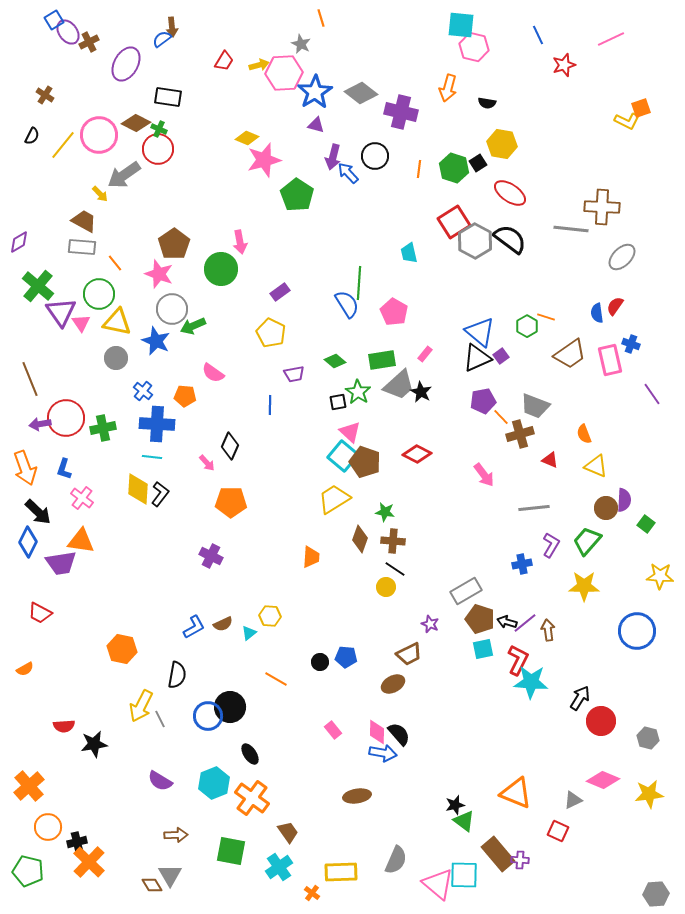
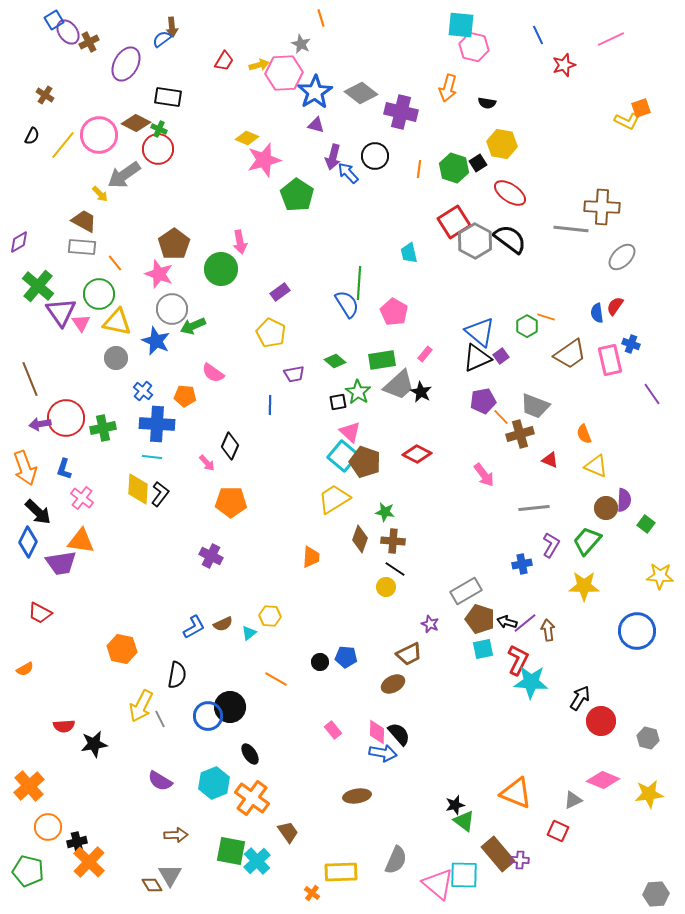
cyan cross at (279, 867): moved 22 px left, 6 px up; rotated 8 degrees counterclockwise
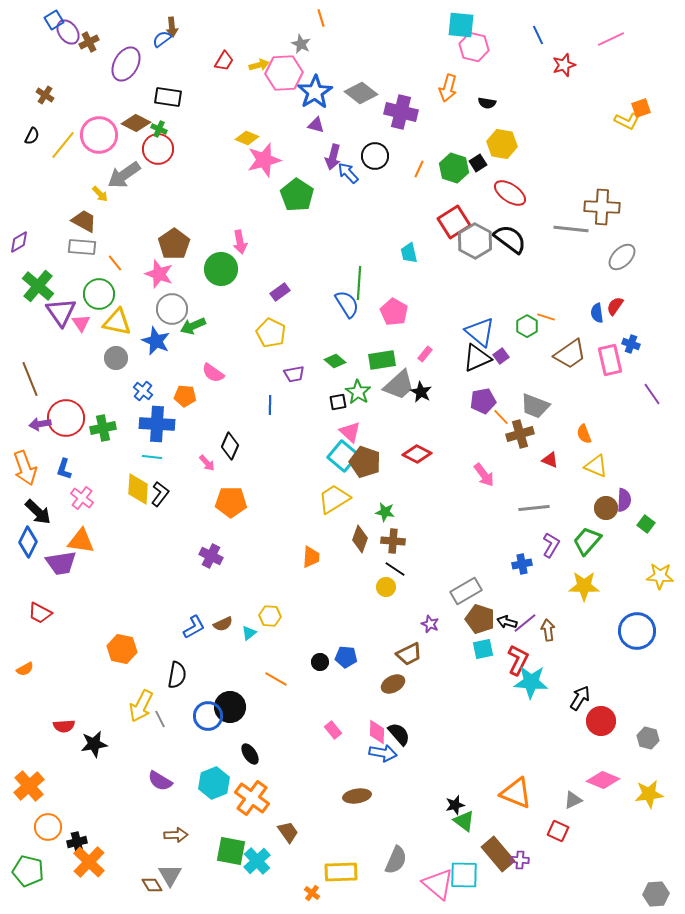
orange line at (419, 169): rotated 18 degrees clockwise
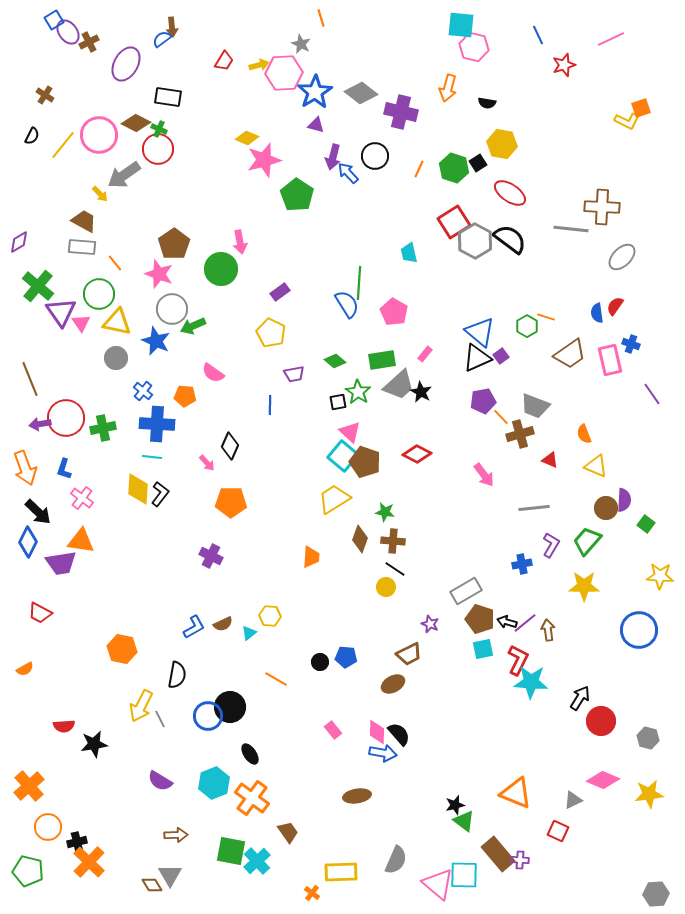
blue circle at (637, 631): moved 2 px right, 1 px up
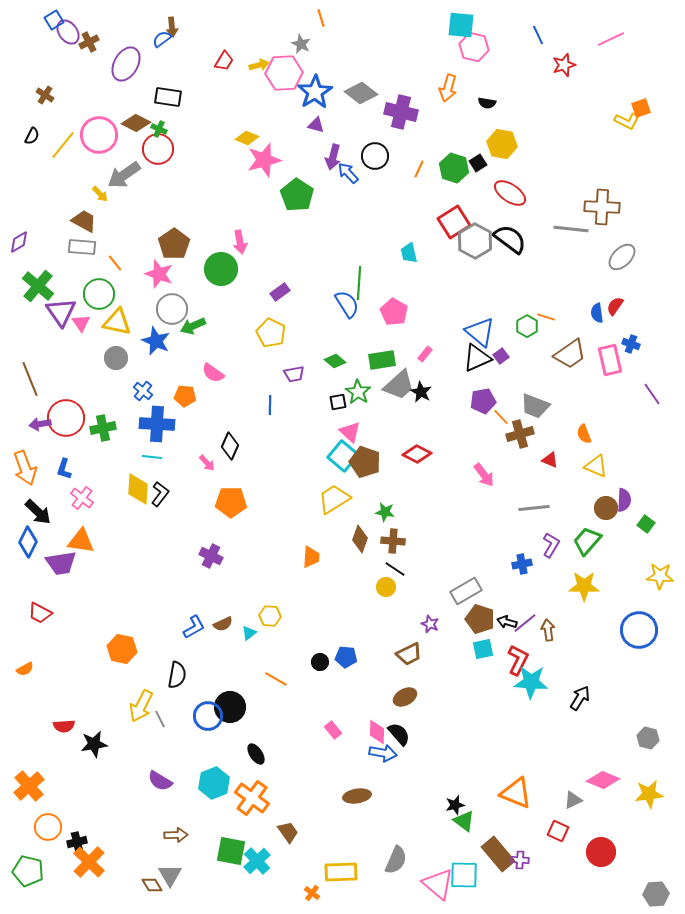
brown ellipse at (393, 684): moved 12 px right, 13 px down
red circle at (601, 721): moved 131 px down
black ellipse at (250, 754): moved 6 px right
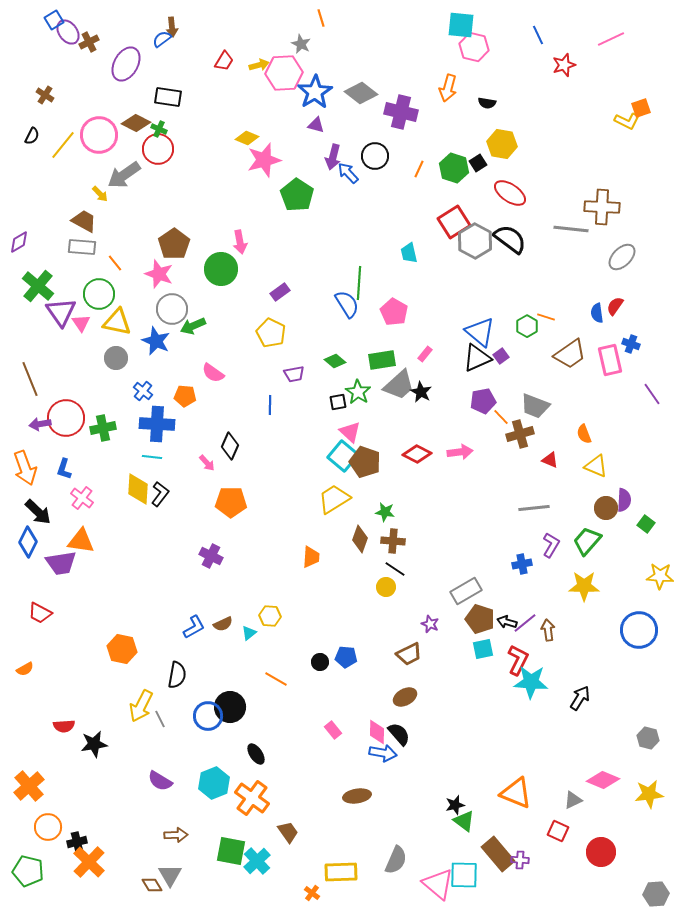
pink arrow at (484, 475): moved 24 px left, 23 px up; rotated 60 degrees counterclockwise
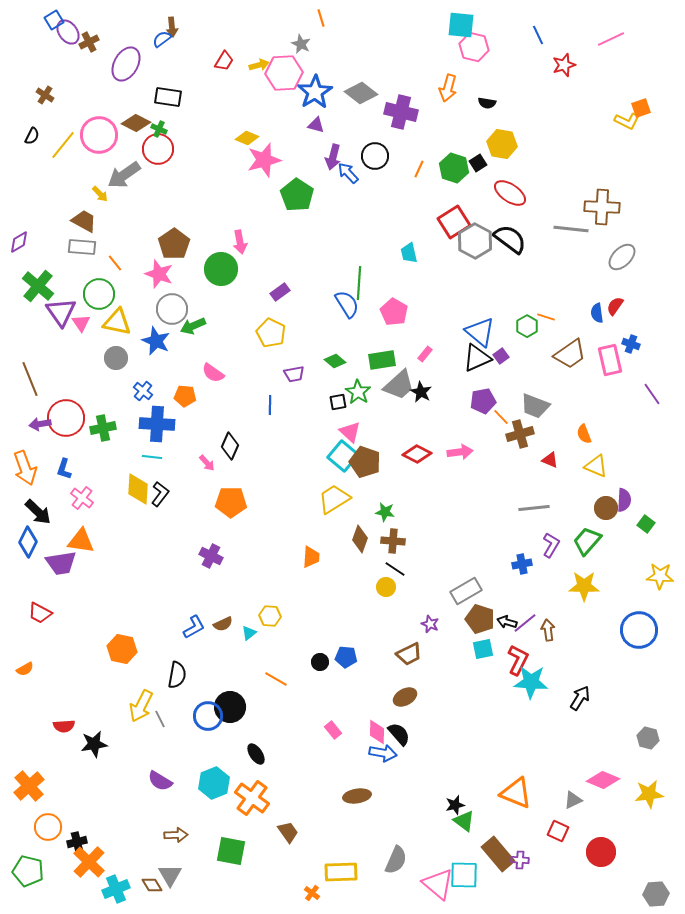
cyan cross at (257, 861): moved 141 px left, 28 px down; rotated 20 degrees clockwise
